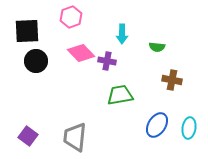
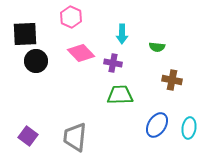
pink hexagon: rotated 15 degrees counterclockwise
black square: moved 2 px left, 3 px down
purple cross: moved 6 px right, 2 px down
green trapezoid: rotated 8 degrees clockwise
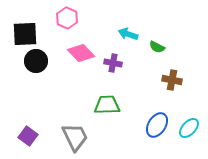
pink hexagon: moved 4 px left, 1 px down
cyan arrow: moved 6 px right; rotated 108 degrees clockwise
green semicircle: rotated 21 degrees clockwise
green trapezoid: moved 13 px left, 10 px down
cyan ellipse: rotated 35 degrees clockwise
gray trapezoid: rotated 148 degrees clockwise
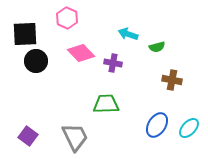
green semicircle: rotated 42 degrees counterclockwise
green trapezoid: moved 1 px left, 1 px up
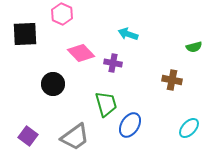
pink hexagon: moved 5 px left, 4 px up
green semicircle: moved 37 px right
black circle: moved 17 px right, 23 px down
green trapezoid: rotated 76 degrees clockwise
blue ellipse: moved 27 px left
gray trapezoid: rotated 80 degrees clockwise
